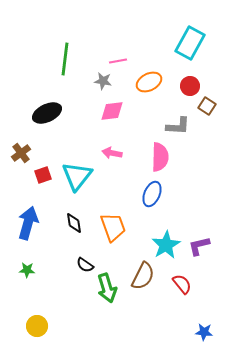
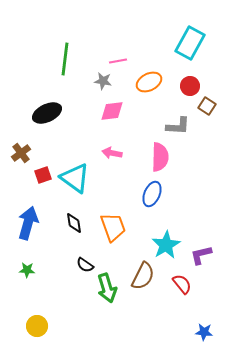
cyan triangle: moved 2 px left, 2 px down; rotated 32 degrees counterclockwise
purple L-shape: moved 2 px right, 9 px down
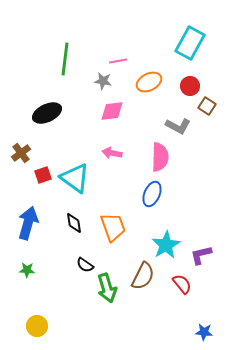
gray L-shape: rotated 25 degrees clockwise
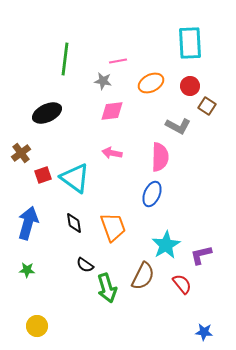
cyan rectangle: rotated 32 degrees counterclockwise
orange ellipse: moved 2 px right, 1 px down
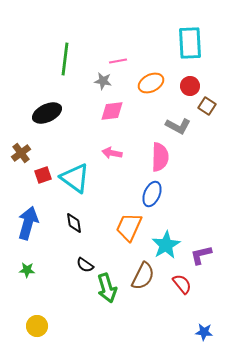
orange trapezoid: moved 16 px right; rotated 136 degrees counterclockwise
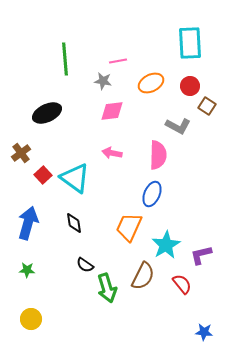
green line: rotated 12 degrees counterclockwise
pink semicircle: moved 2 px left, 2 px up
red square: rotated 24 degrees counterclockwise
yellow circle: moved 6 px left, 7 px up
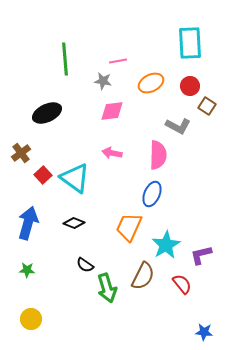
black diamond: rotated 60 degrees counterclockwise
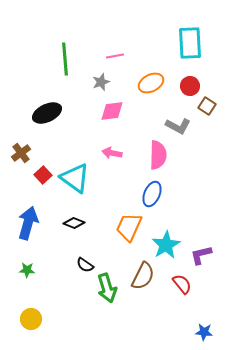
pink line: moved 3 px left, 5 px up
gray star: moved 2 px left, 1 px down; rotated 30 degrees counterclockwise
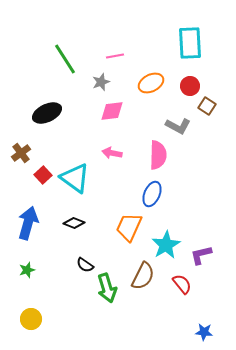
green line: rotated 28 degrees counterclockwise
green star: rotated 21 degrees counterclockwise
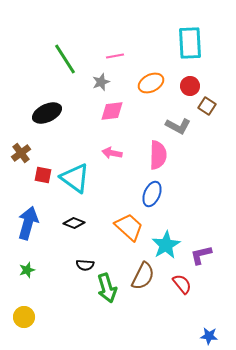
red square: rotated 36 degrees counterclockwise
orange trapezoid: rotated 108 degrees clockwise
black semicircle: rotated 30 degrees counterclockwise
yellow circle: moved 7 px left, 2 px up
blue star: moved 5 px right, 4 px down
